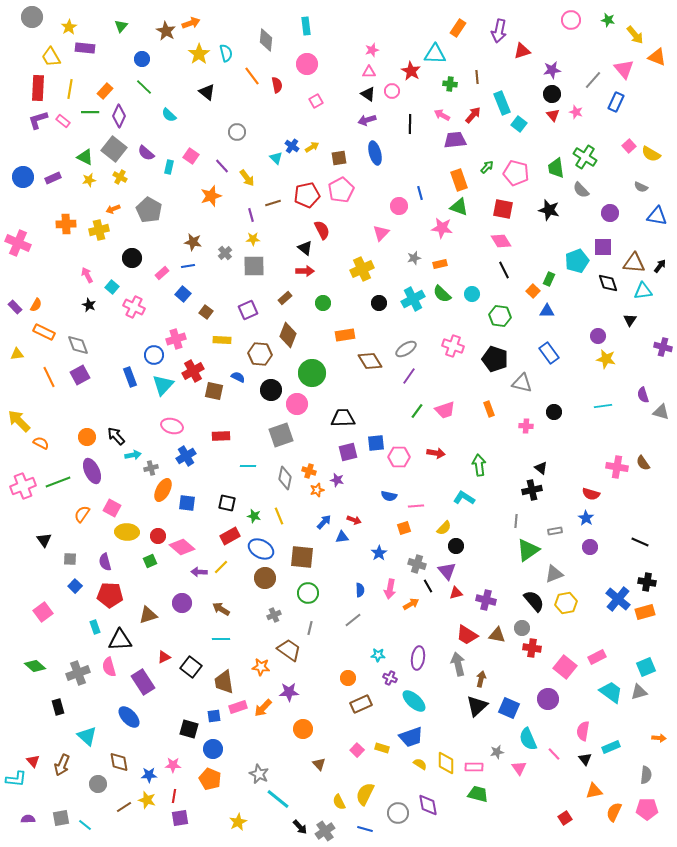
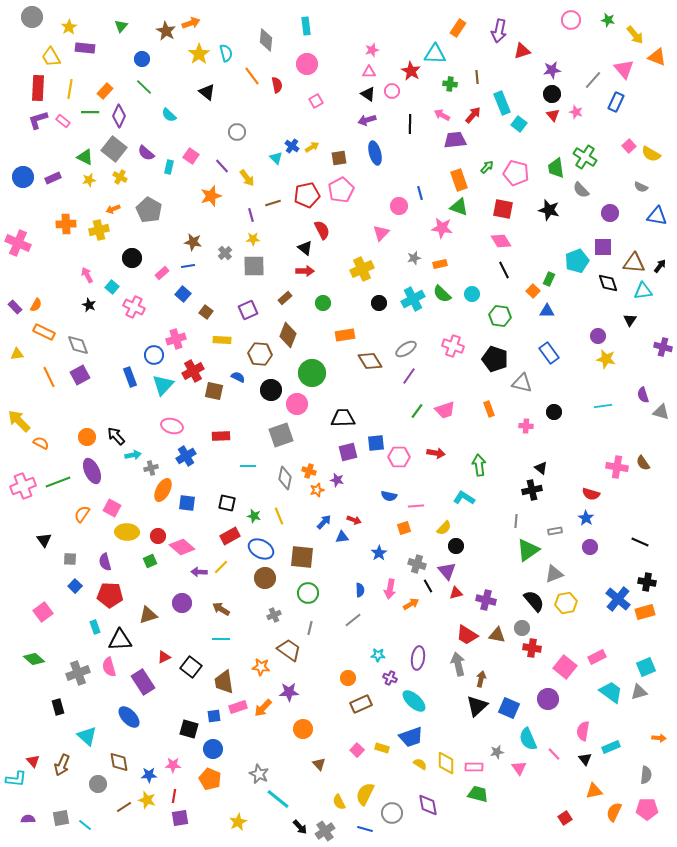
green diamond at (35, 666): moved 1 px left, 7 px up
gray circle at (398, 813): moved 6 px left
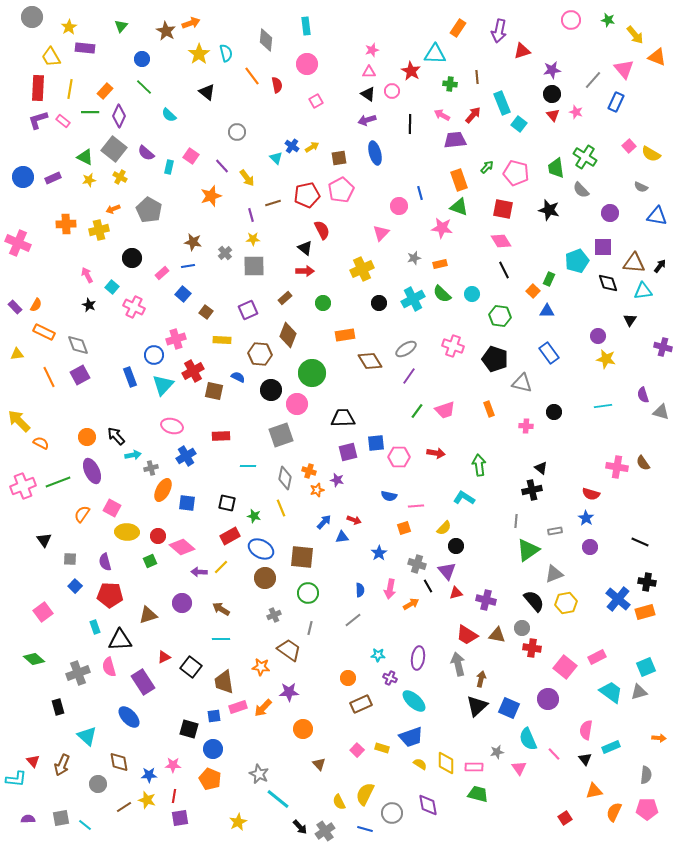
yellow line at (279, 516): moved 2 px right, 8 px up
pink semicircle at (583, 731): moved 3 px right, 1 px up
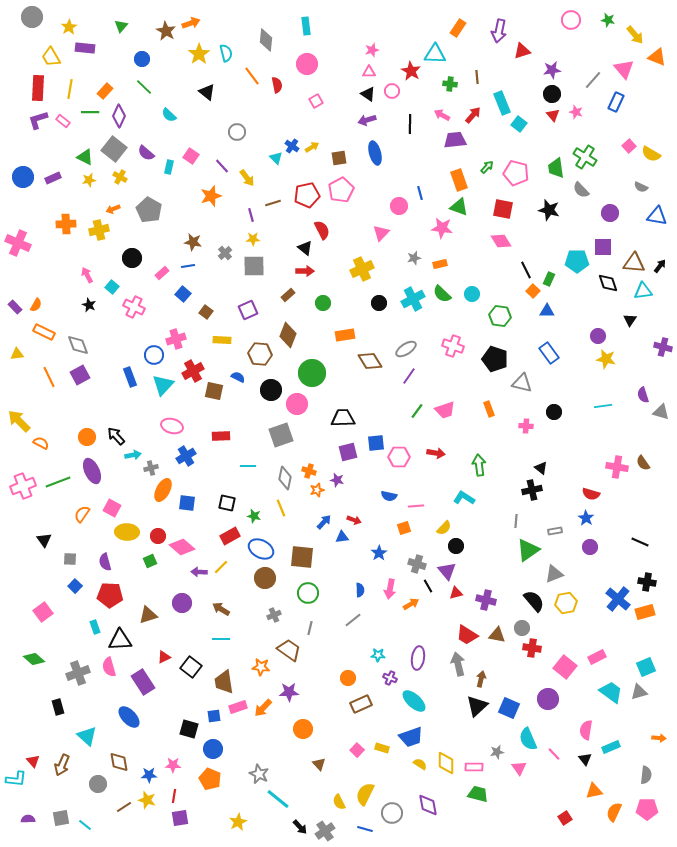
cyan pentagon at (577, 261): rotated 20 degrees clockwise
black line at (504, 270): moved 22 px right
brown rectangle at (285, 298): moved 3 px right, 3 px up
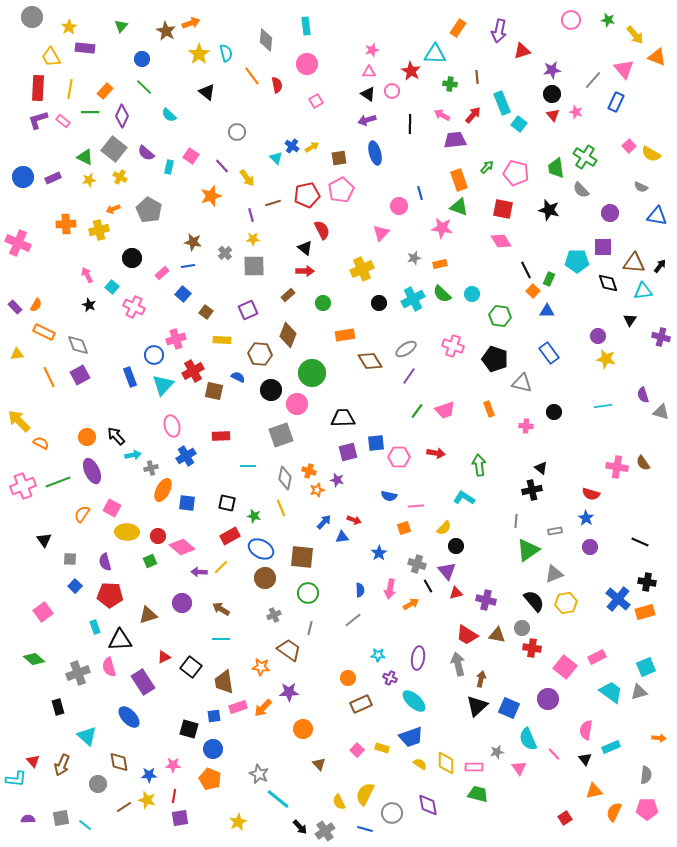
purple diamond at (119, 116): moved 3 px right
purple cross at (663, 347): moved 2 px left, 10 px up
pink ellipse at (172, 426): rotated 60 degrees clockwise
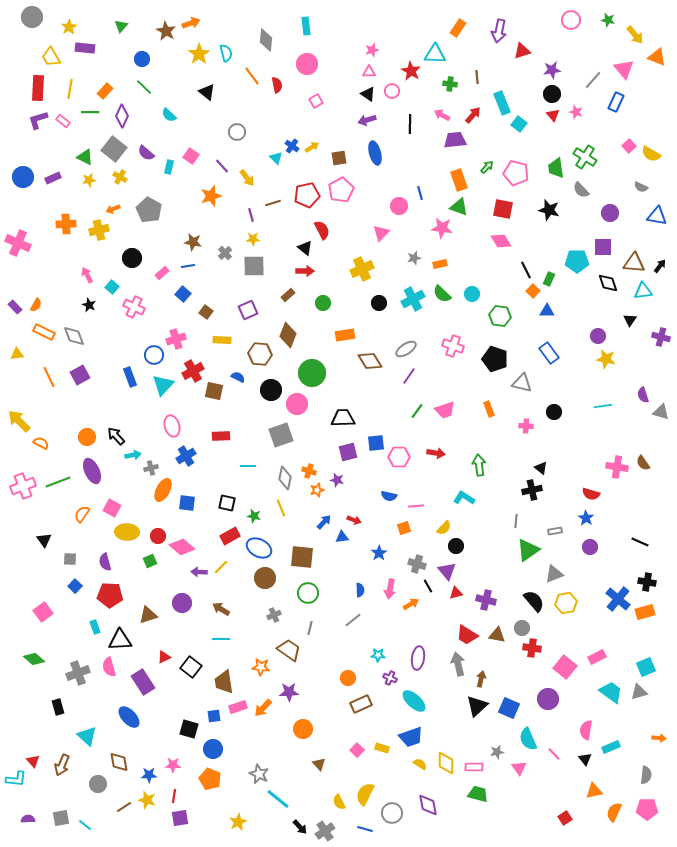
gray diamond at (78, 345): moved 4 px left, 9 px up
blue ellipse at (261, 549): moved 2 px left, 1 px up
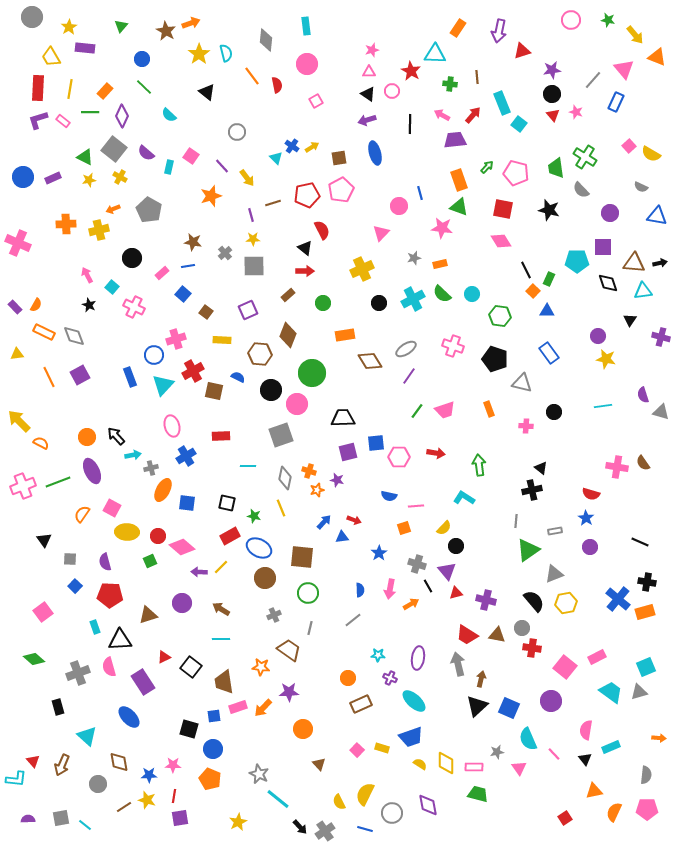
black arrow at (660, 266): moved 3 px up; rotated 40 degrees clockwise
purple circle at (548, 699): moved 3 px right, 2 px down
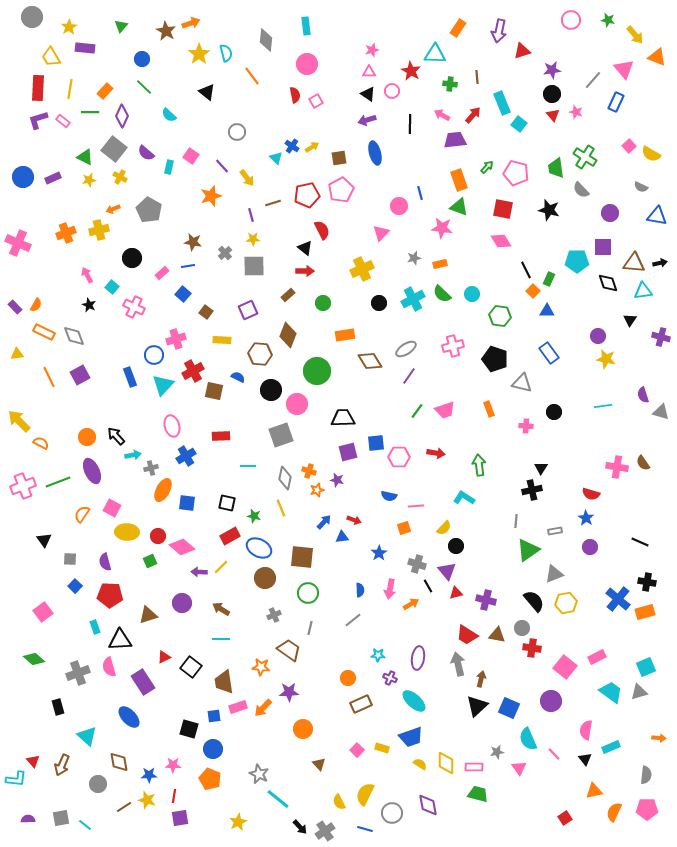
red semicircle at (277, 85): moved 18 px right, 10 px down
orange cross at (66, 224): moved 9 px down; rotated 18 degrees counterclockwise
pink cross at (453, 346): rotated 35 degrees counterclockwise
green circle at (312, 373): moved 5 px right, 2 px up
black triangle at (541, 468): rotated 24 degrees clockwise
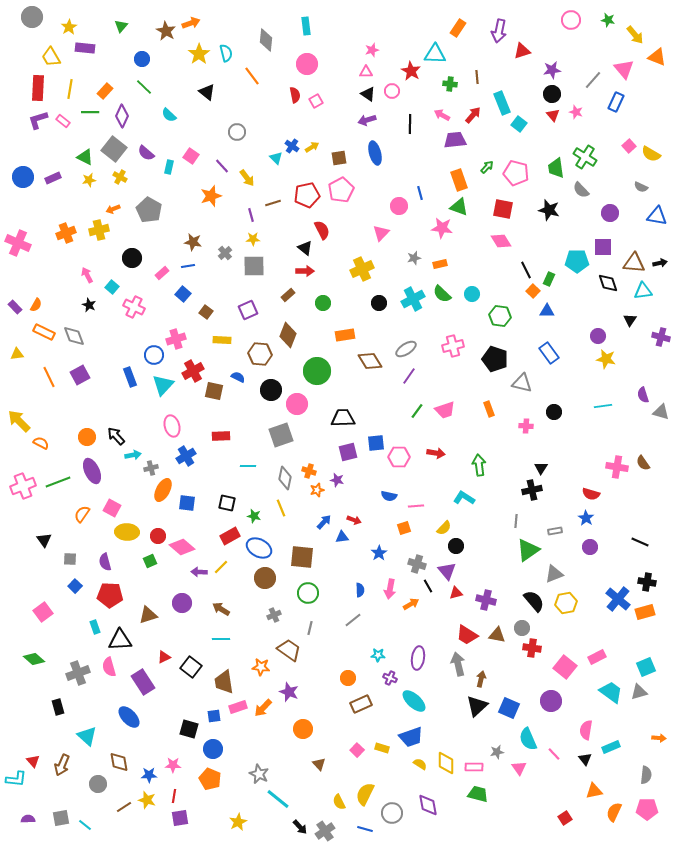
pink triangle at (369, 72): moved 3 px left
purple star at (289, 692): rotated 24 degrees clockwise
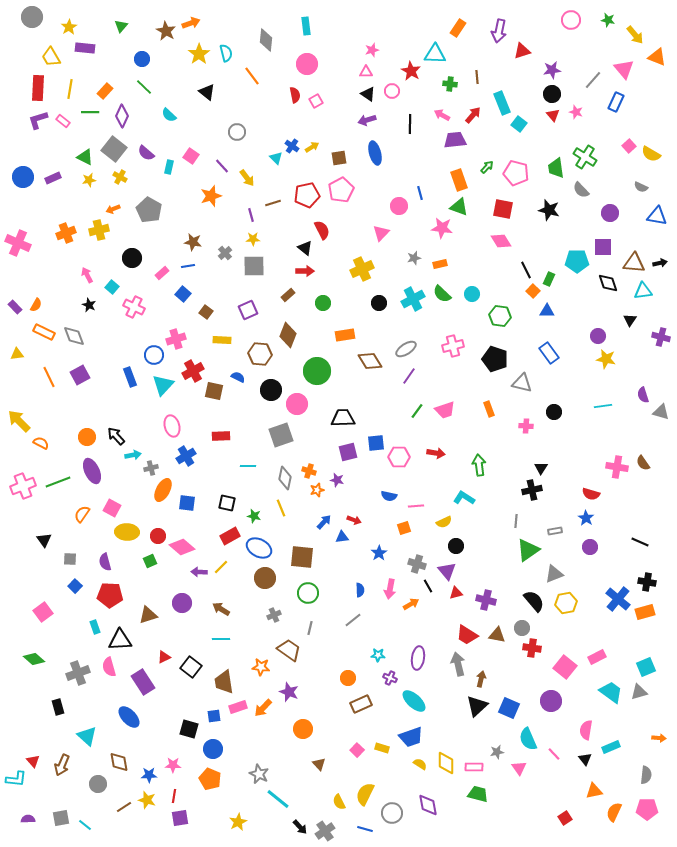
yellow semicircle at (444, 528): moved 6 px up; rotated 21 degrees clockwise
